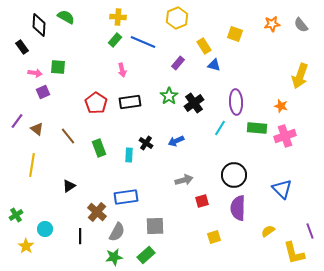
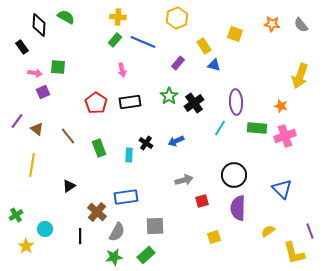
orange star at (272, 24): rotated 14 degrees clockwise
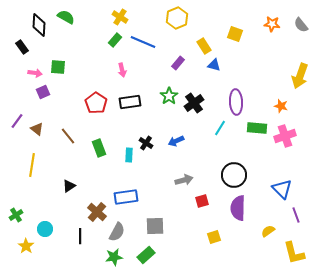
yellow cross at (118, 17): moved 2 px right; rotated 28 degrees clockwise
purple line at (310, 231): moved 14 px left, 16 px up
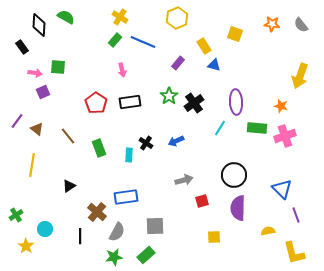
yellow semicircle at (268, 231): rotated 24 degrees clockwise
yellow square at (214, 237): rotated 16 degrees clockwise
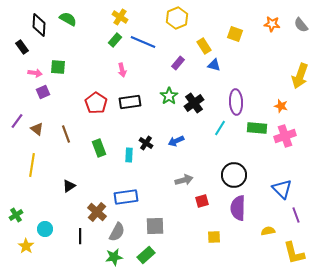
green semicircle at (66, 17): moved 2 px right, 2 px down
brown line at (68, 136): moved 2 px left, 2 px up; rotated 18 degrees clockwise
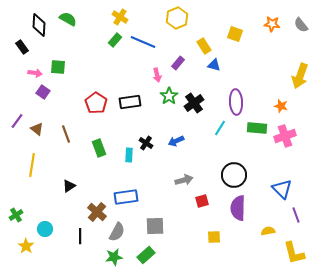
pink arrow at (122, 70): moved 35 px right, 5 px down
purple square at (43, 92): rotated 32 degrees counterclockwise
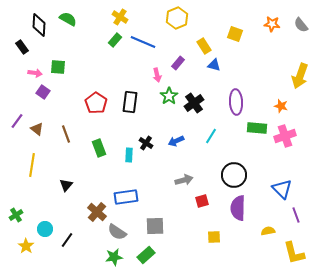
black rectangle at (130, 102): rotated 75 degrees counterclockwise
cyan line at (220, 128): moved 9 px left, 8 px down
black triangle at (69, 186): moved 3 px left, 1 px up; rotated 16 degrees counterclockwise
gray semicircle at (117, 232): rotated 96 degrees clockwise
black line at (80, 236): moved 13 px left, 4 px down; rotated 35 degrees clockwise
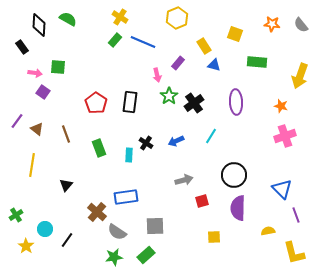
green rectangle at (257, 128): moved 66 px up
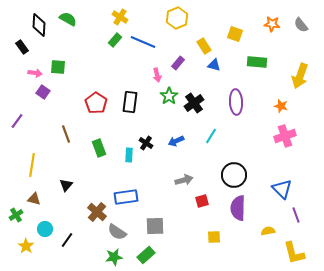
brown triangle at (37, 129): moved 3 px left, 70 px down; rotated 24 degrees counterclockwise
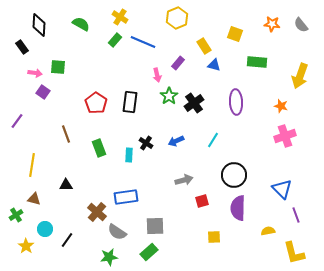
green semicircle at (68, 19): moved 13 px right, 5 px down
cyan line at (211, 136): moved 2 px right, 4 px down
black triangle at (66, 185): rotated 48 degrees clockwise
green rectangle at (146, 255): moved 3 px right, 3 px up
green star at (114, 257): moved 5 px left
